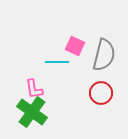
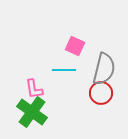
gray semicircle: moved 14 px down
cyan line: moved 7 px right, 8 px down
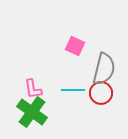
cyan line: moved 9 px right, 20 px down
pink L-shape: moved 1 px left
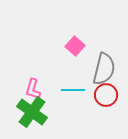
pink square: rotated 18 degrees clockwise
pink L-shape: rotated 25 degrees clockwise
red circle: moved 5 px right, 2 px down
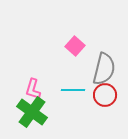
red circle: moved 1 px left
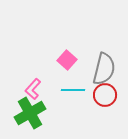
pink square: moved 8 px left, 14 px down
pink L-shape: rotated 25 degrees clockwise
green cross: moved 2 px left, 1 px down; rotated 24 degrees clockwise
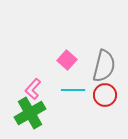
gray semicircle: moved 3 px up
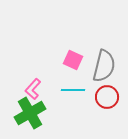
pink square: moved 6 px right; rotated 18 degrees counterclockwise
red circle: moved 2 px right, 2 px down
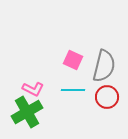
pink L-shape: rotated 105 degrees counterclockwise
green cross: moved 3 px left, 1 px up
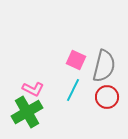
pink square: moved 3 px right
cyan line: rotated 65 degrees counterclockwise
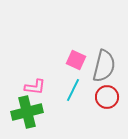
pink L-shape: moved 2 px right, 2 px up; rotated 20 degrees counterclockwise
green cross: rotated 16 degrees clockwise
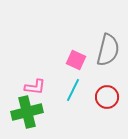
gray semicircle: moved 4 px right, 16 px up
